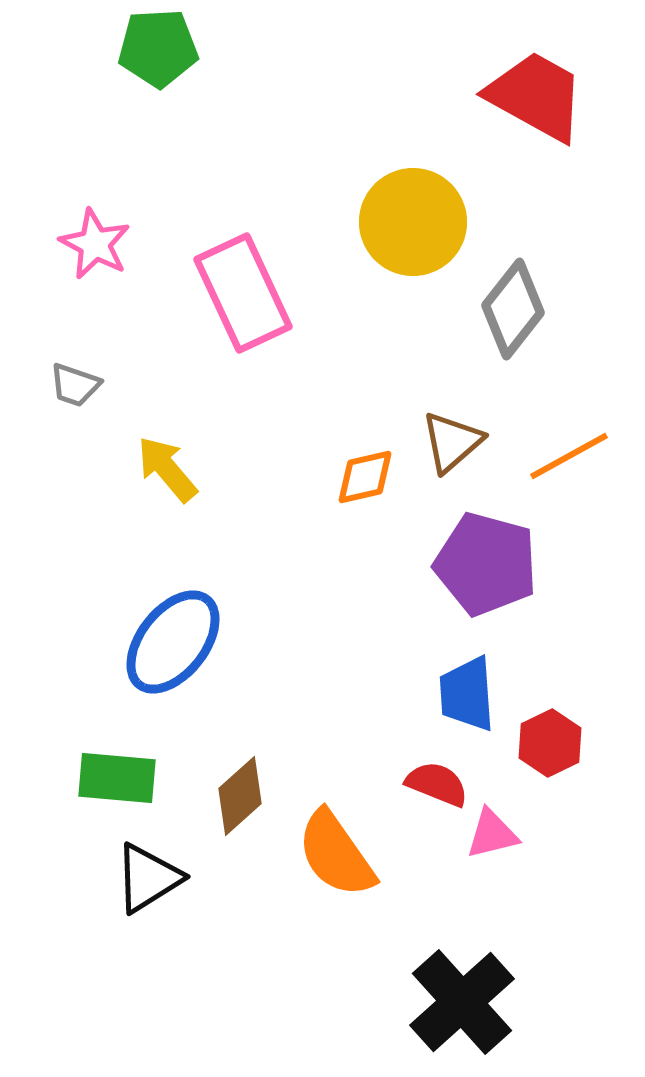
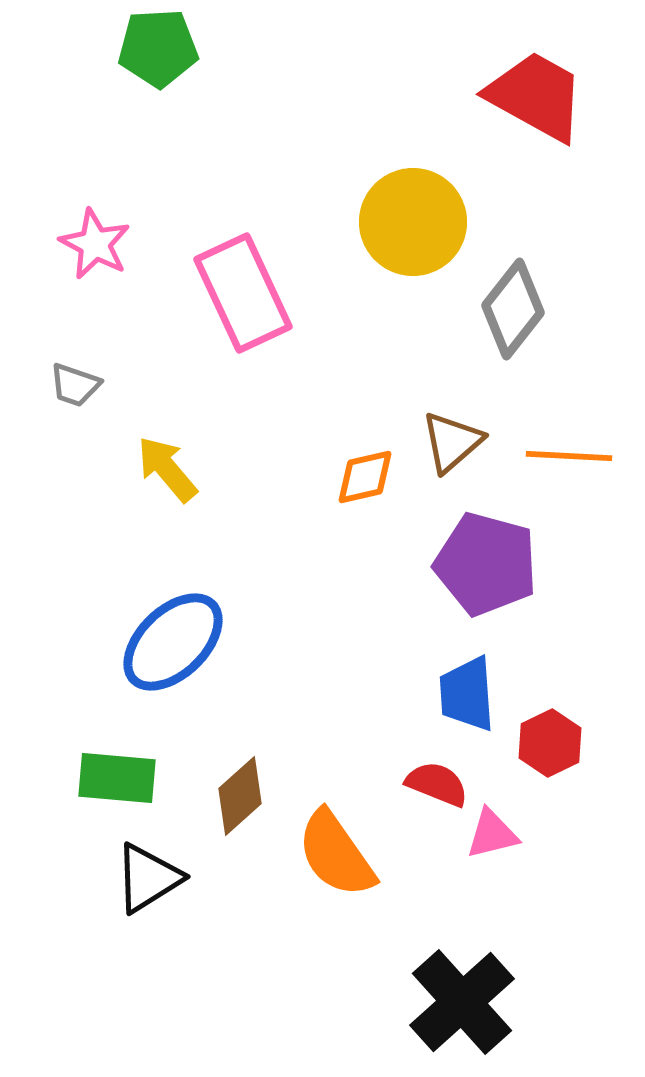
orange line: rotated 32 degrees clockwise
blue ellipse: rotated 8 degrees clockwise
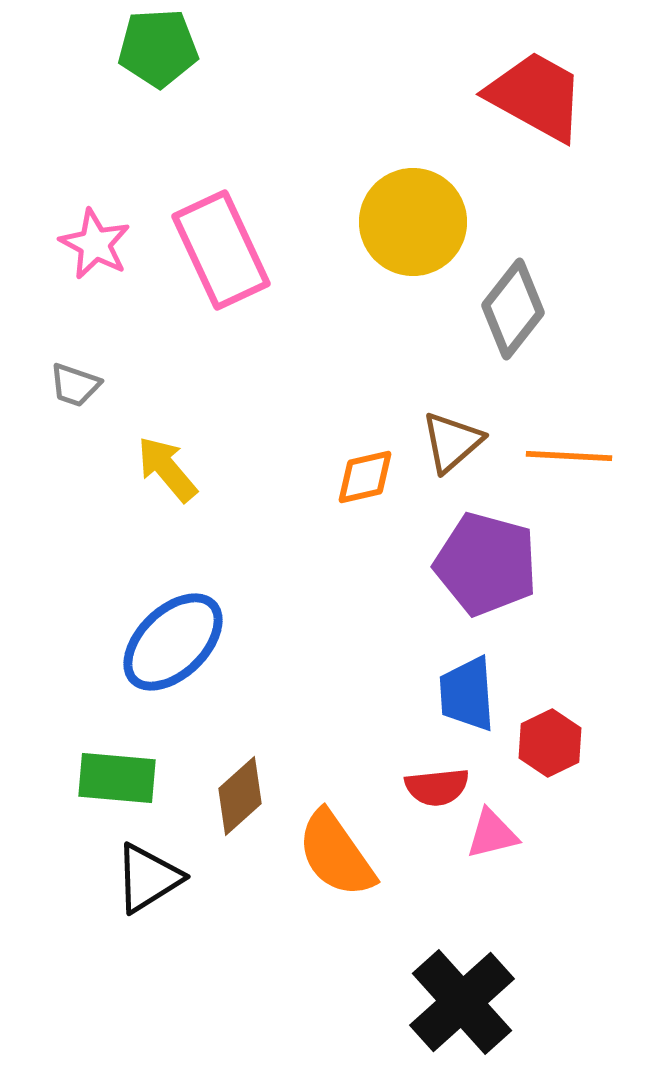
pink rectangle: moved 22 px left, 43 px up
red semicircle: moved 3 px down; rotated 152 degrees clockwise
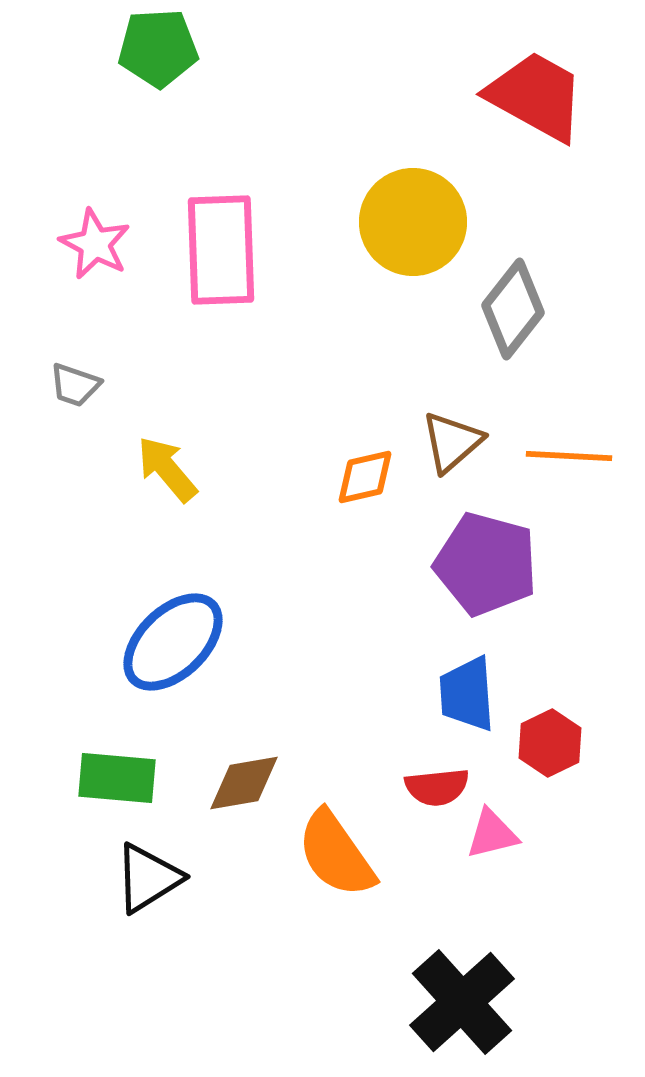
pink rectangle: rotated 23 degrees clockwise
brown diamond: moved 4 px right, 13 px up; rotated 32 degrees clockwise
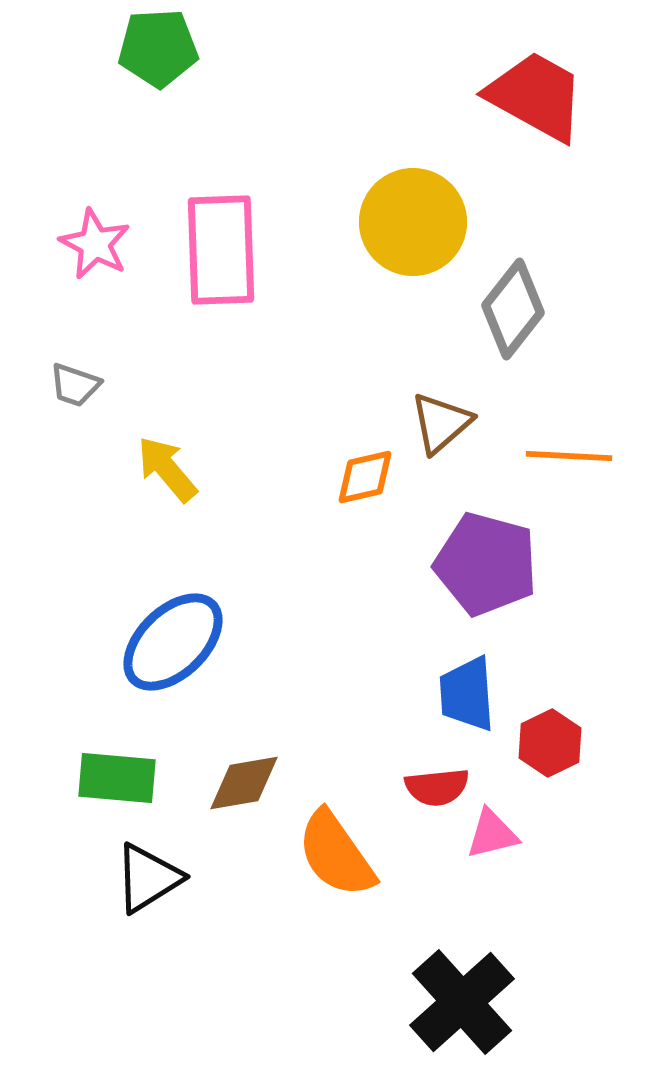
brown triangle: moved 11 px left, 19 px up
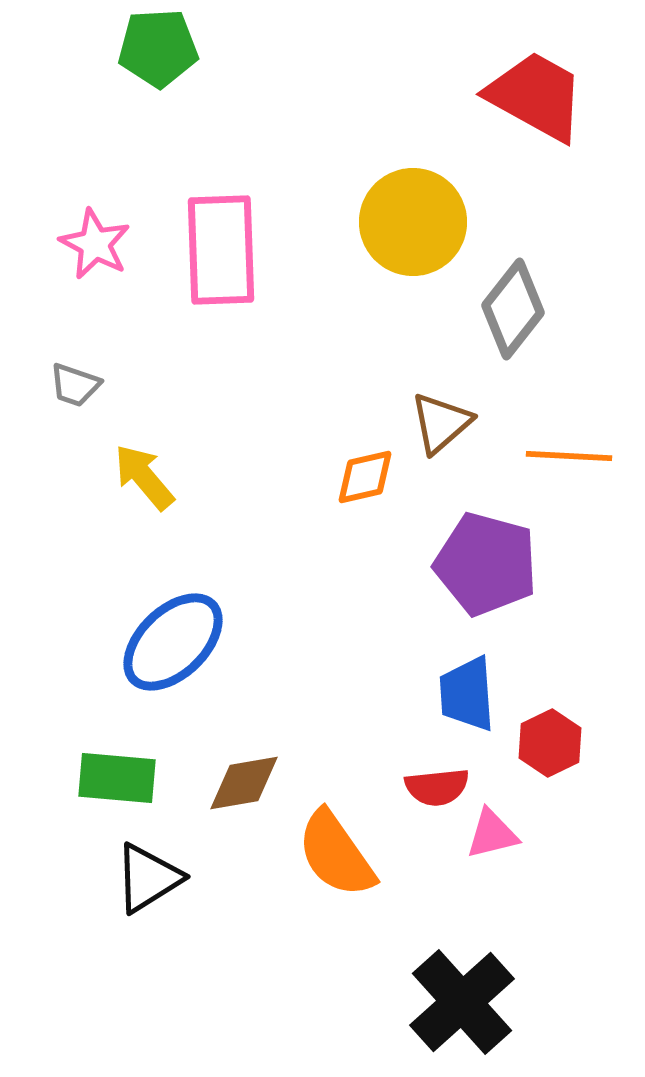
yellow arrow: moved 23 px left, 8 px down
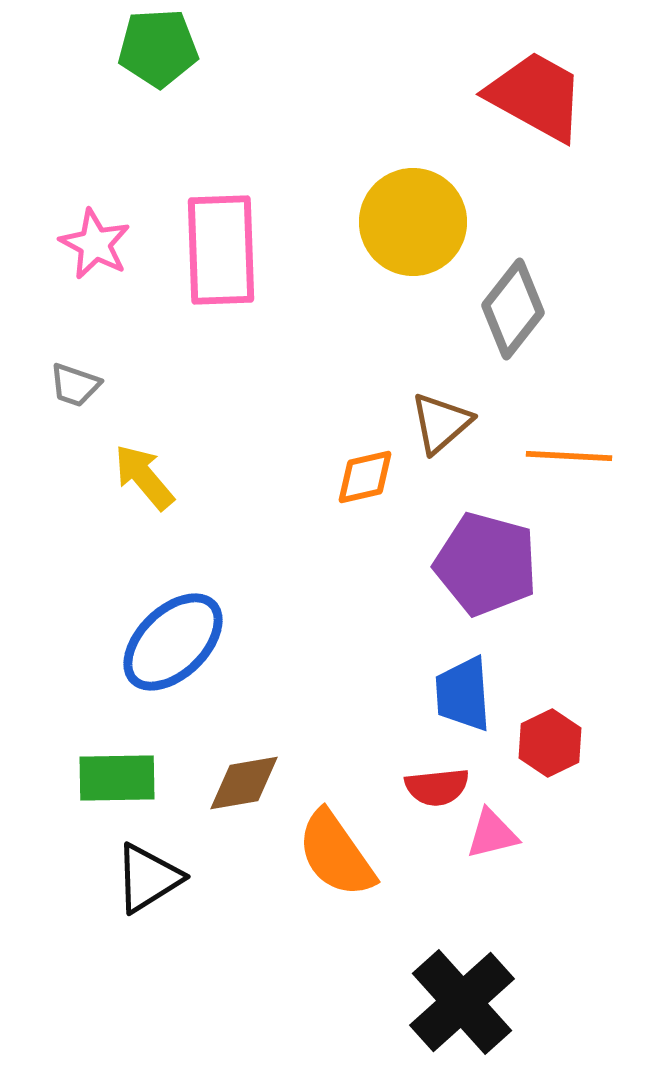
blue trapezoid: moved 4 px left
green rectangle: rotated 6 degrees counterclockwise
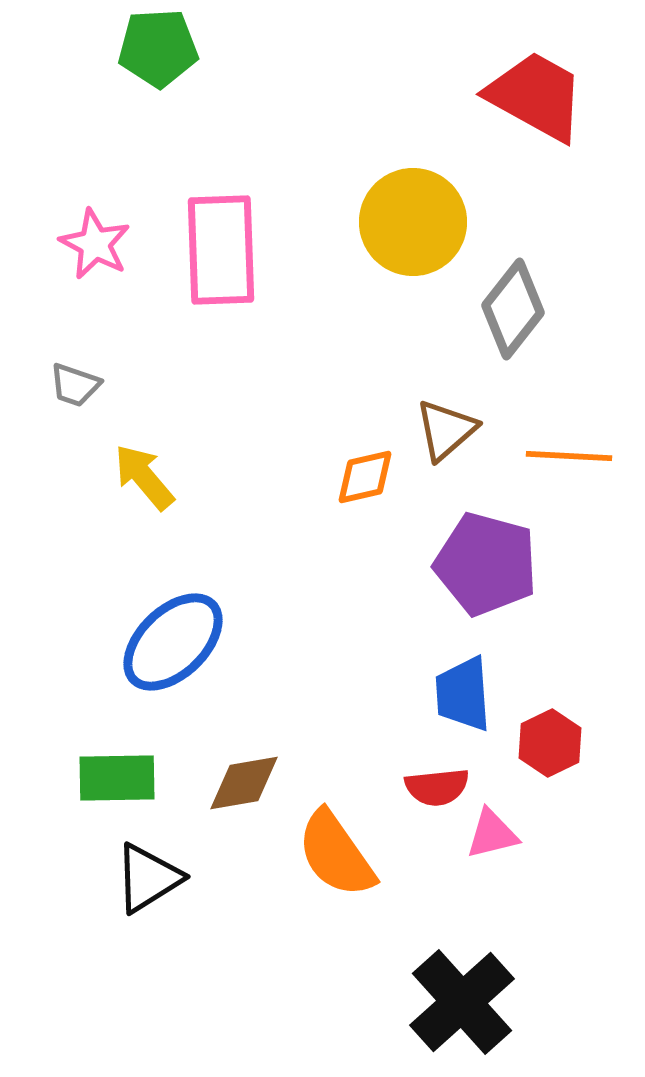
brown triangle: moved 5 px right, 7 px down
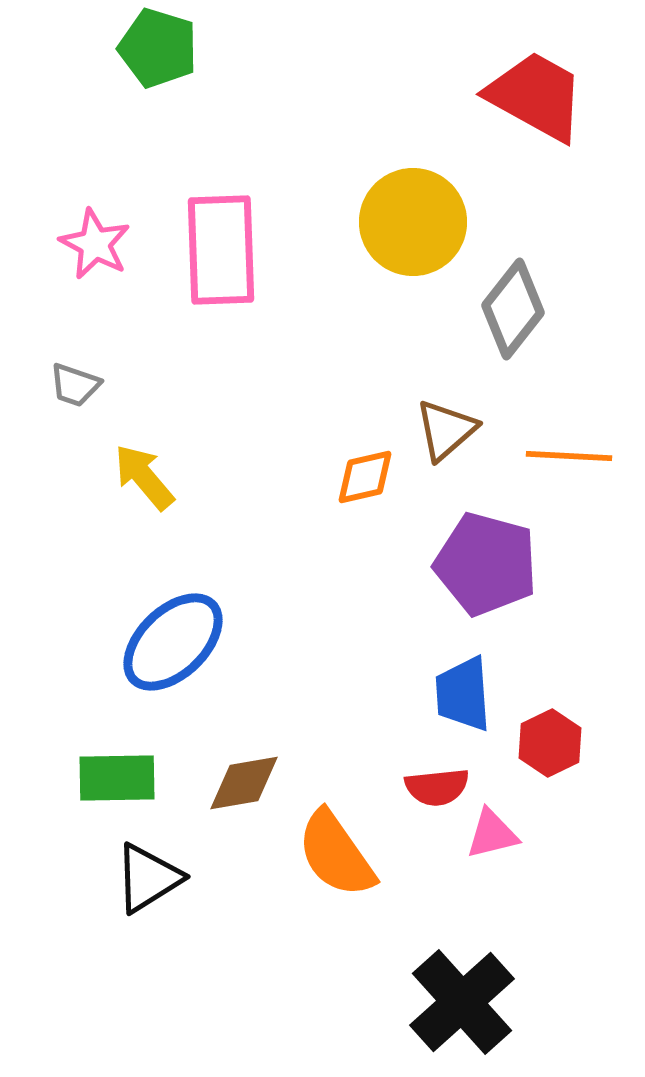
green pentagon: rotated 20 degrees clockwise
